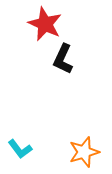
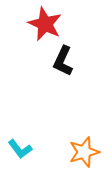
black L-shape: moved 2 px down
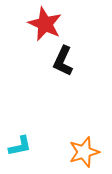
cyan L-shape: moved 3 px up; rotated 65 degrees counterclockwise
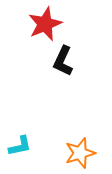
red star: rotated 24 degrees clockwise
orange star: moved 4 px left, 1 px down
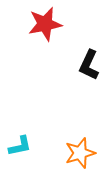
red star: rotated 12 degrees clockwise
black L-shape: moved 26 px right, 4 px down
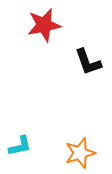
red star: moved 1 px left, 1 px down
black L-shape: moved 1 px left, 3 px up; rotated 44 degrees counterclockwise
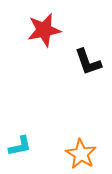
red star: moved 5 px down
orange star: moved 1 px right, 1 px down; rotated 24 degrees counterclockwise
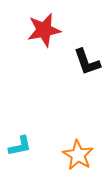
black L-shape: moved 1 px left
orange star: moved 3 px left, 1 px down
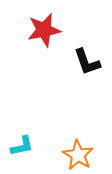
cyan L-shape: moved 2 px right
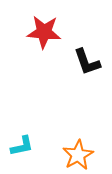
red star: moved 2 px down; rotated 16 degrees clockwise
orange star: rotated 12 degrees clockwise
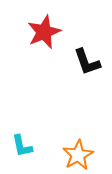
red star: rotated 28 degrees counterclockwise
cyan L-shape: rotated 90 degrees clockwise
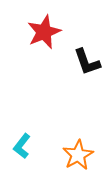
cyan L-shape: rotated 50 degrees clockwise
